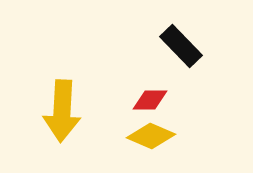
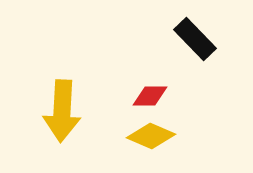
black rectangle: moved 14 px right, 7 px up
red diamond: moved 4 px up
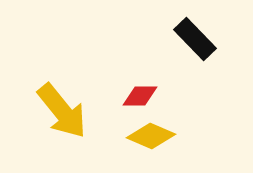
red diamond: moved 10 px left
yellow arrow: rotated 42 degrees counterclockwise
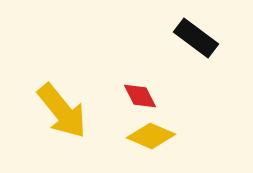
black rectangle: moved 1 px right, 1 px up; rotated 9 degrees counterclockwise
red diamond: rotated 63 degrees clockwise
